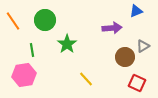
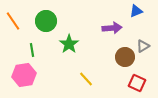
green circle: moved 1 px right, 1 px down
green star: moved 2 px right
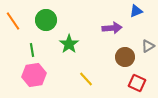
green circle: moved 1 px up
gray triangle: moved 5 px right
pink hexagon: moved 10 px right
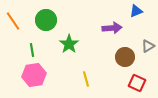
yellow line: rotated 28 degrees clockwise
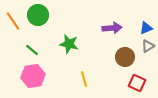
blue triangle: moved 10 px right, 17 px down
green circle: moved 8 px left, 5 px up
green star: rotated 24 degrees counterclockwise
green line: rotated 40 degrees counterclockwise
pink hexagon: moved 1 px left, 1 px down
yellow line: moved 2 px left
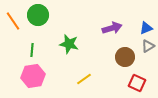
purple arrow: rotated 12 degrees counterclockwise
green line: rotated 56 degrees clockwise
yellow line: rotated 70 degrees clockwise
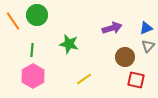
green circle: moved 1 px left
gray triangle: rotated 16 degrees counterclockwise
pink hexagon: rotated 20 degrees counterclockwise
red square: moved 1 px left, 3 px up; rotated 12 degrees counterclockwise
